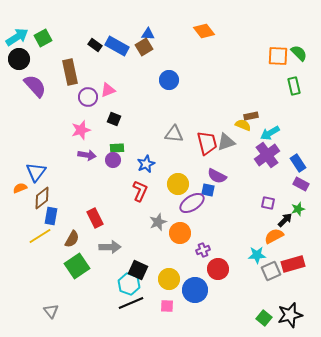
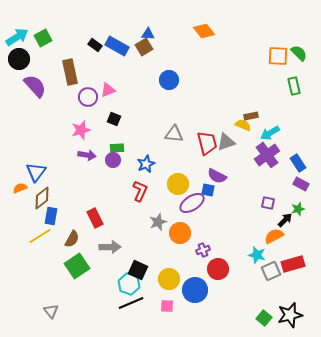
cyan star at (257, 255): rotated 18 degrees clockwise
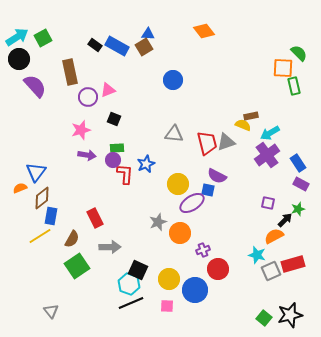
orange square at (278, 56): moved 5 px right, 12 px down
blue circle at (169, 80): moved 4 px right
red L-shape at (140, 191): moved 15 px left, 17 px up; rotated 20 degrees counterclockwise
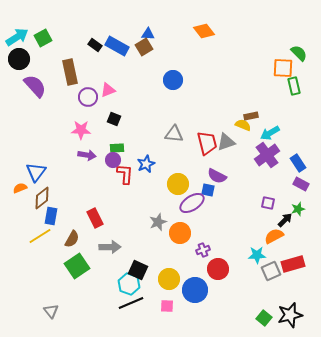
pink star at (81, 130): rotated 18 degrees clockwise
cyan star at (257, 255): rotated 18 degrees counterclockwise
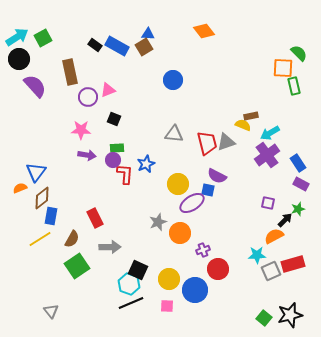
yellow line at (40, 236): moved 3 px down
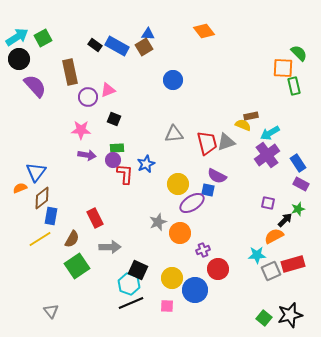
gray triangle at (174, 134): rotated 12 degrees counterclockwise
yellow circle at (169, 279): moved 3 px right, 1 px up
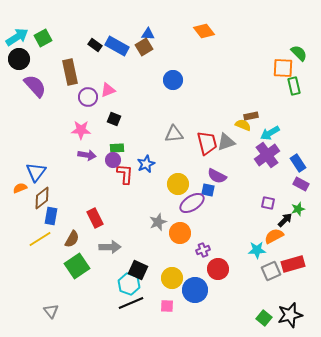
cyan star at (257, 255): moved 5 px up
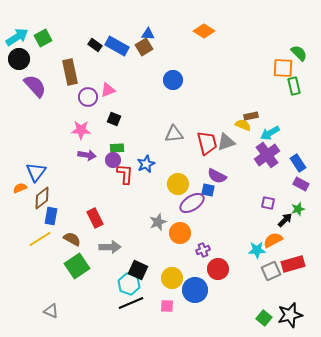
orange diamond at (204, 31): rotated 20 degrees counterclockwise
orange semicircle at (274, 236): moved 1 px left, 4 px down
brown semicircle at (72, 239): rotated 90 degrees counterclockwise
gray triangle at (51, 311): rotated 28 degrees counterclockwise
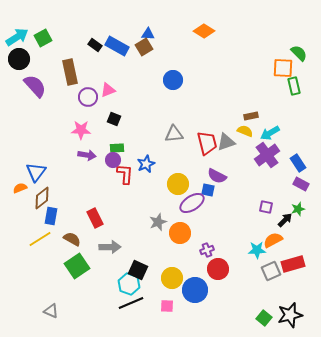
yellow semicircle at (243, 125): moved 2 px right, 6 px down
purple square at (268, 203): moved 2 px left, 4 px down
purple cross at (203, 250): moved 4 px right
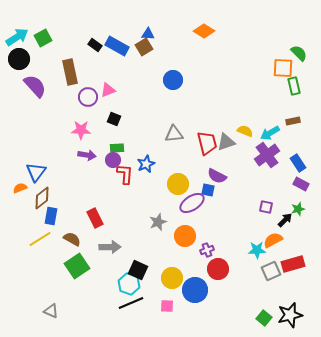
brown rectangle at (251, 116): moved 42 px right, 5 px down
orange circle at (180, 233): moved 5 px right, 3 px down
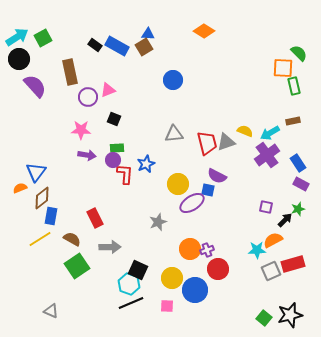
orange circle at (185, 236): moved 5 px right, 13 px down
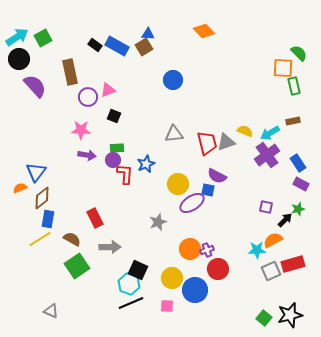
orange diamond at (204, 31): rotated 15 degrees clockwise
black square at (114, 119): moved 3 px up
blue rectangle at (51, 216): moved 3 px left, 3 px down
